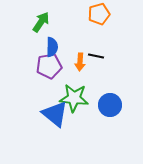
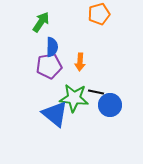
black line: moved 36 px down
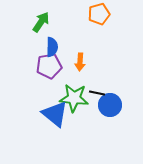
black line: moved 1 px right, 1 px down
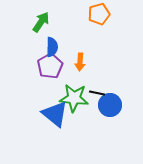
purple pentagon: moved 1 px right; rotated 20 degrees counterclockwise
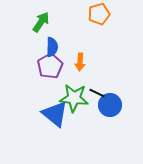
black line: rotated 14 degrees clockwise
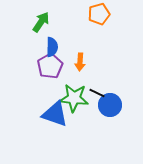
blue triangle: rotated 20 degrees counterclockwise
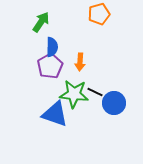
black line: moved 2 px left, 1 px up
green star: moved 4 px up
blue circle: moved 4 px right, 2 px up
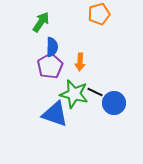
green star: rotated 8 degrees clockwise
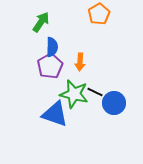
orange pentagon: rotated 15 degrees counterclockwise
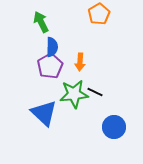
green arrow: rotated 60 degrees counterclockwise
green star: rotated 20 degrees counterclockwise
blue circle: moved 24 px down
blue triangle: moved 11 px left, 1 px up; rotated 24 degrees clockwise
